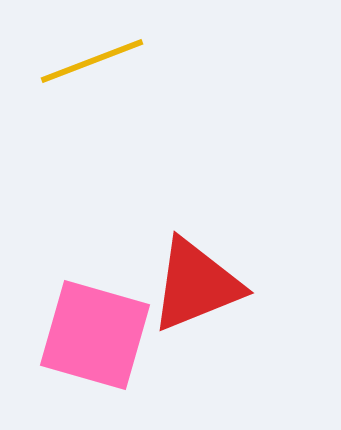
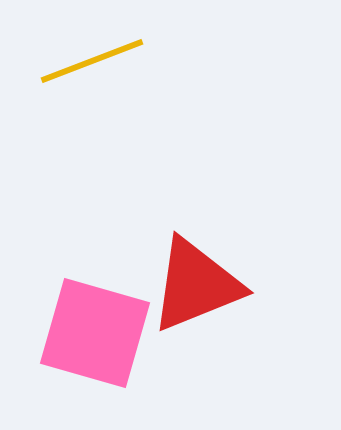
pink square: moved 2 px up
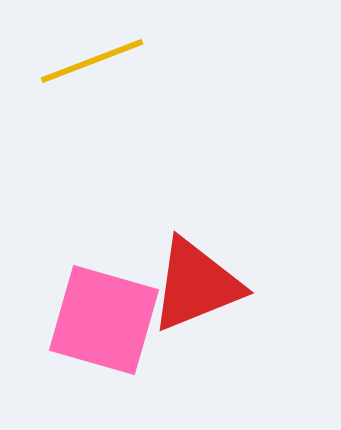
pink square: moved 9 px right, 13 px up
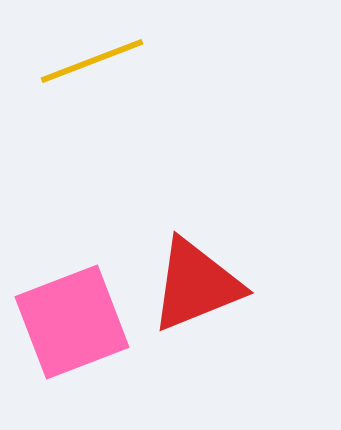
pink square: moved 32 px left, 2 px down; rotated 37 degrees counterclockwise
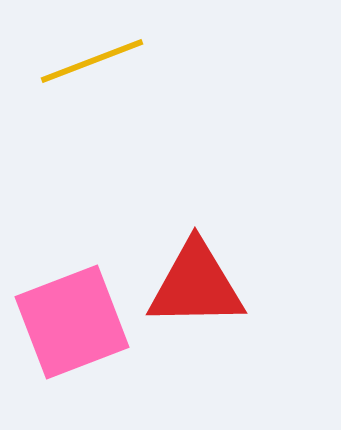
red triangle: rotated 21 degrees clockwise
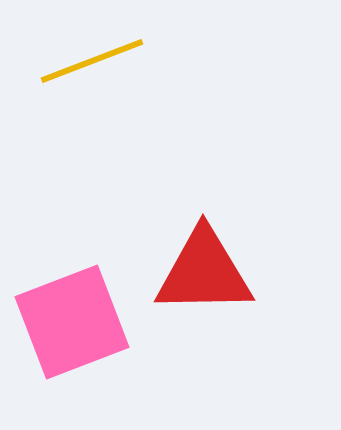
red triangle: moved 8 px right, 13 px up
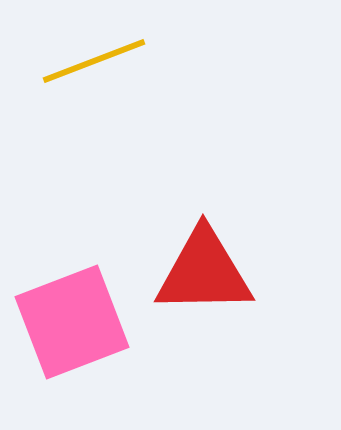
yellow line: moved 2 px right
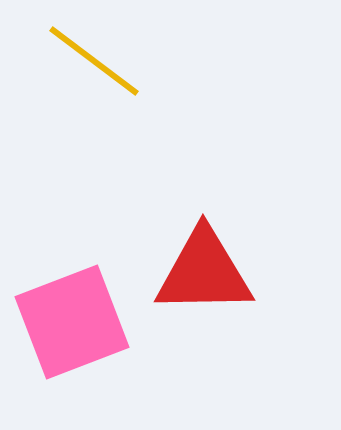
yellow line: rotated 58 degrees clockwise
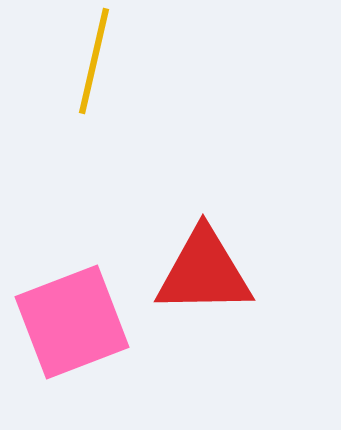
yellow line: rotated 66 degrees clockwise
